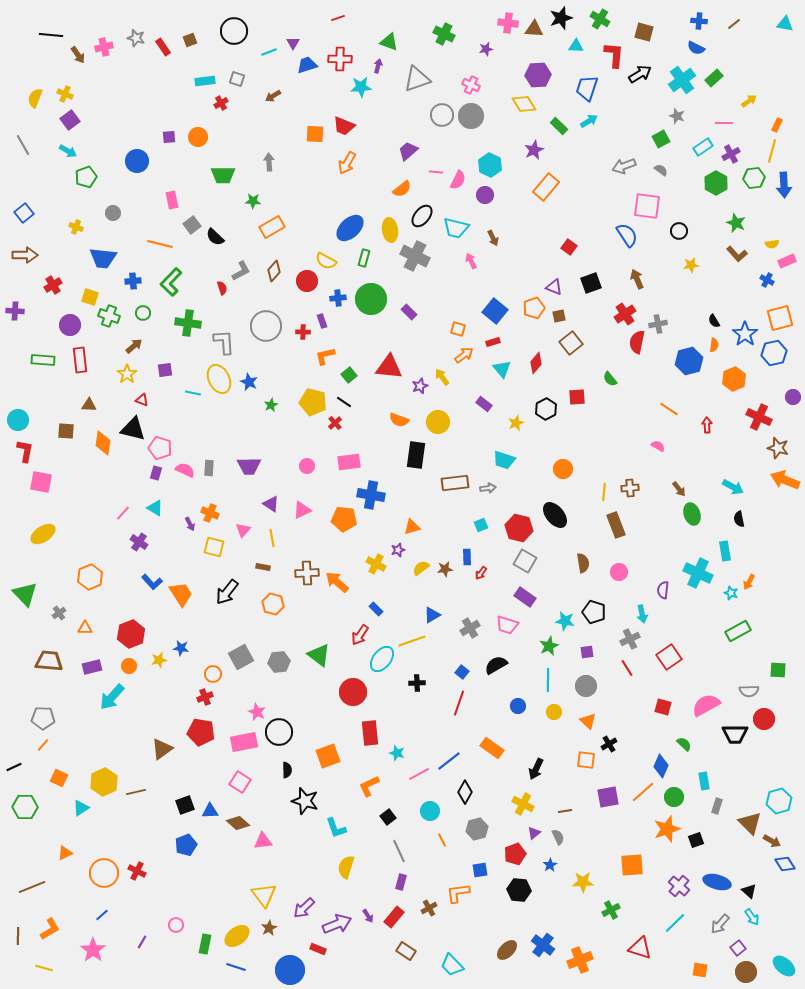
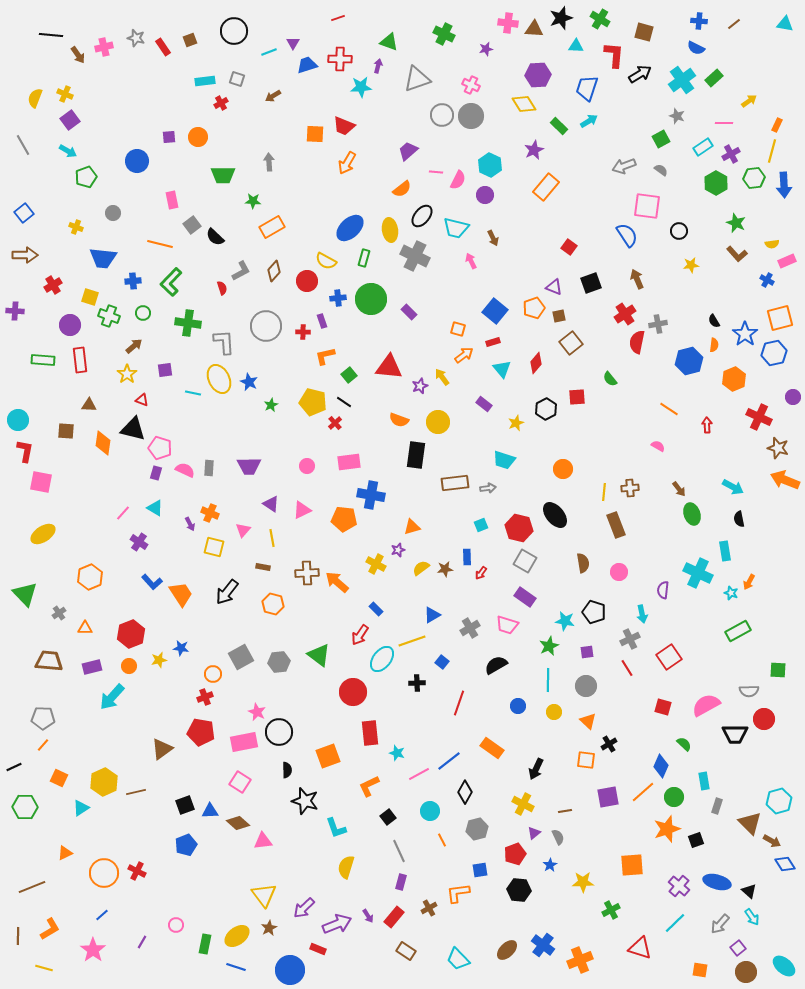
blue square at (462, 672): moved 20 px left, 10 px up
cyan trapezoid at (452, 965): moved 6 px right, 6 px up
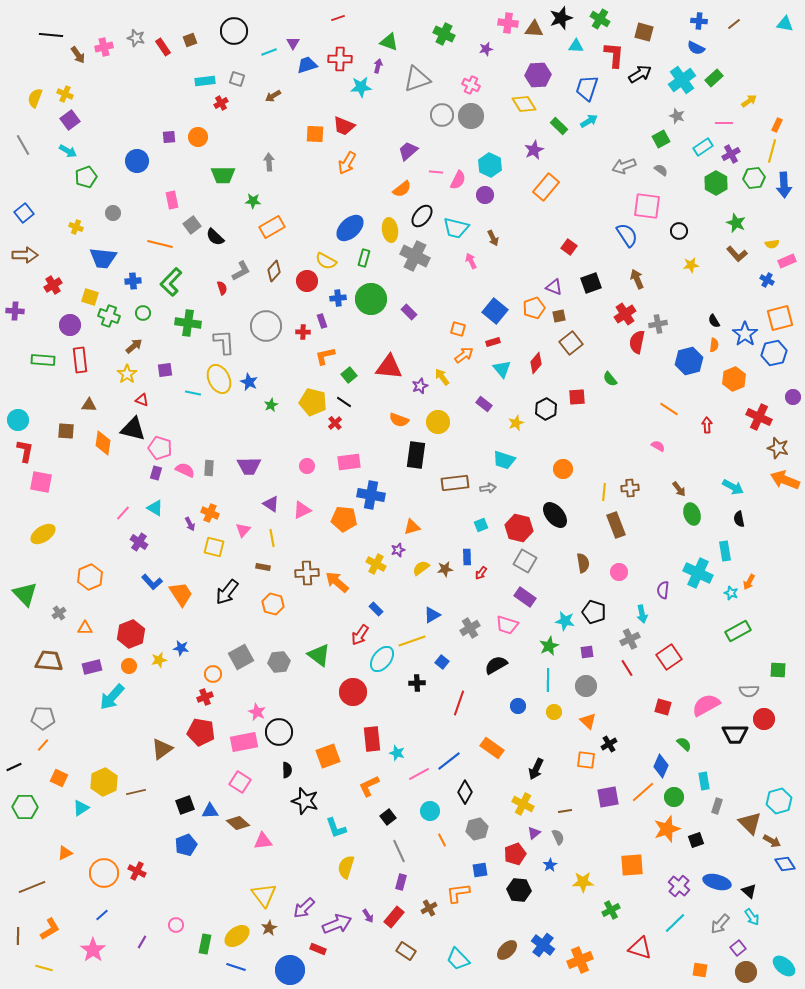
red rectangle at (370, 733): moved 2 px right, 6 px down
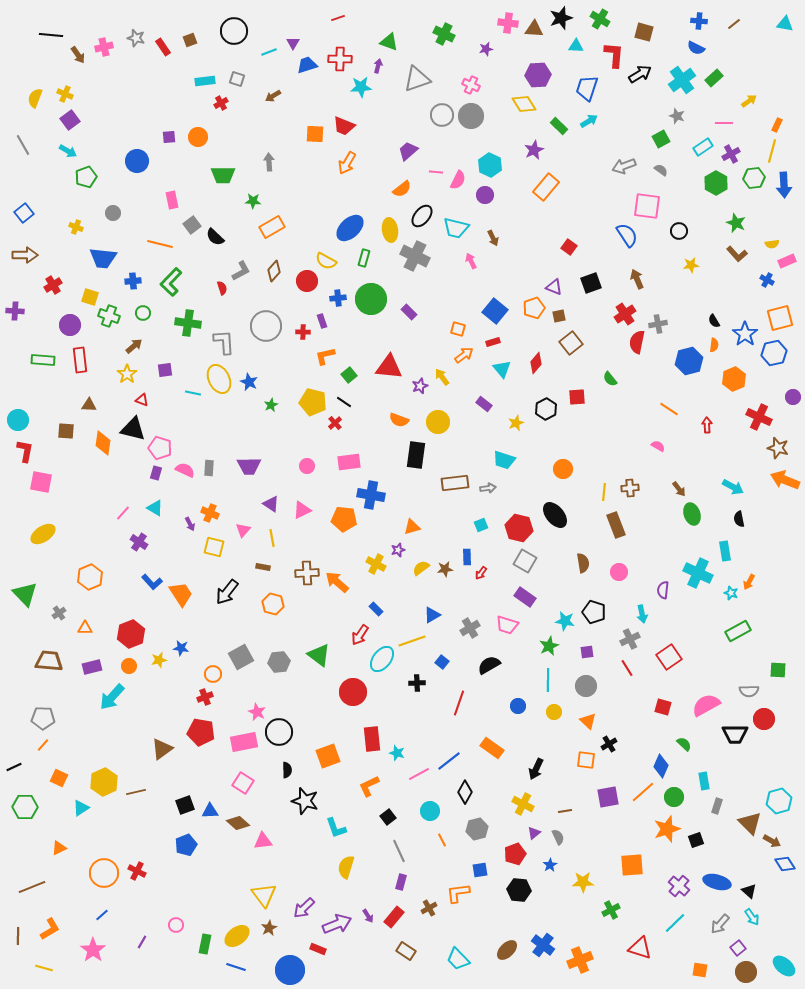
black semicircle at (496, 665): moved 7 px left
pink square at (240, 782): moved 3 px right, 1 px down
orange triangle at (65, 853): moved 6 px left, 5 px up
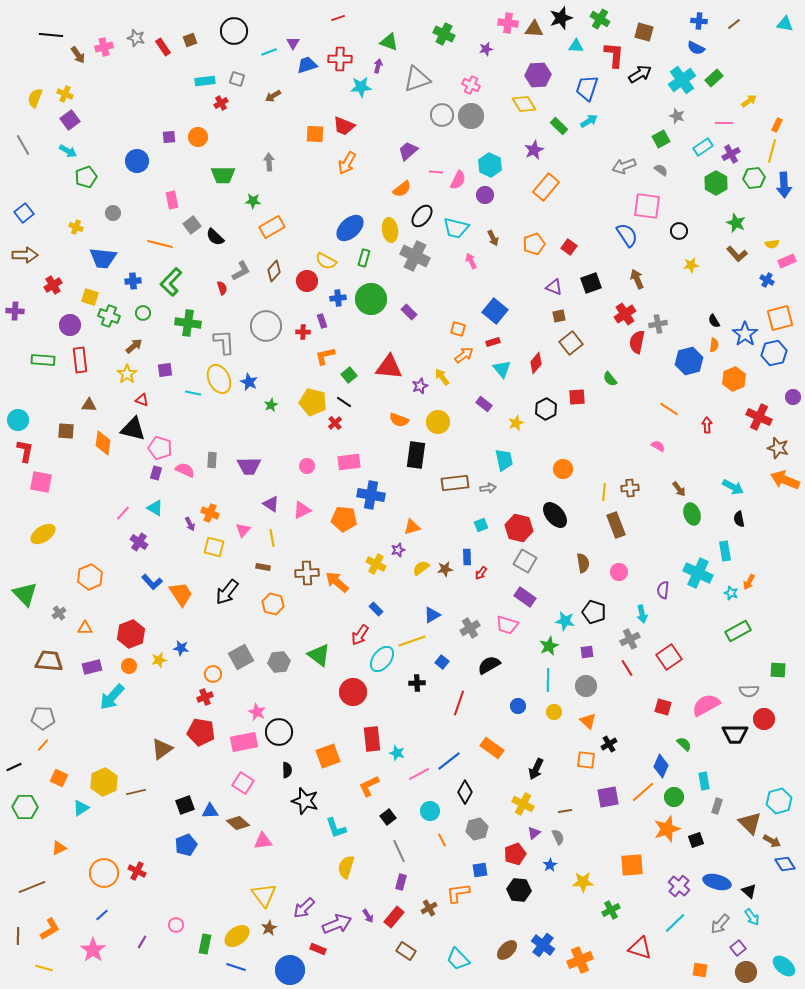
orange pentagon at (534, 308): moved 64 px up
cyan trapezoid at (504, 460): rotated 120 degrees counterclockwise
gray rectangle at (209, 468): moved 3 px right, 8 px up
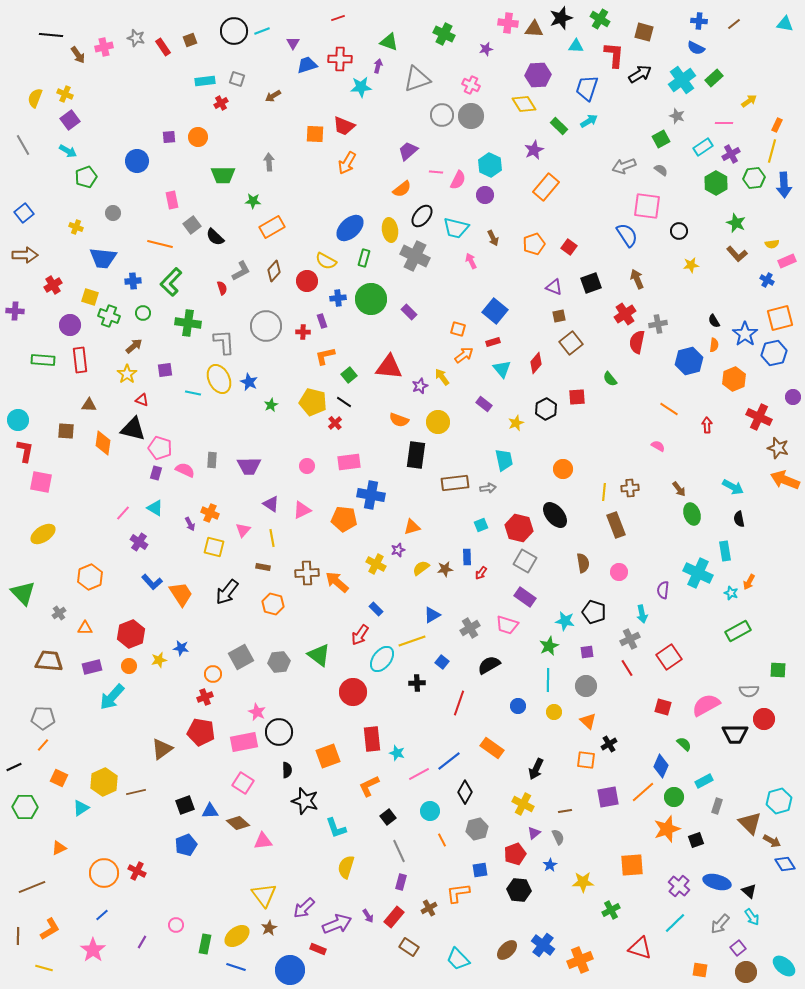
cyan line at (269, 52): moved 7 px left, 21 px up
green triangle at (25, 594): moved 2 px left, 1 px up
cyan rectangle at (704, 781): rotated 72 degrees clockwise
brown rectangle at (406, 951): moved 3 px right, 4 px up
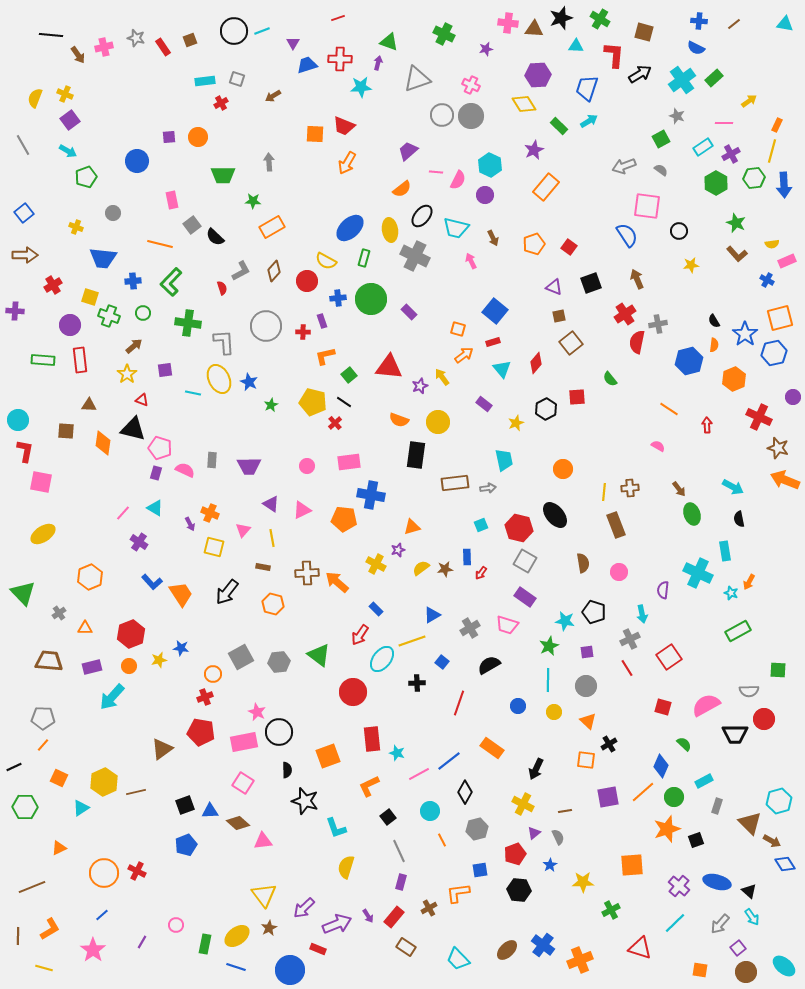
purple arrow at (378, 66): moved 3 px up
brown rectangle at (409, 947): moved 3 px left
